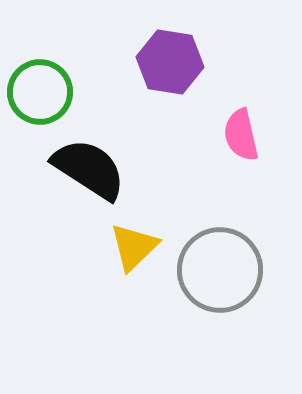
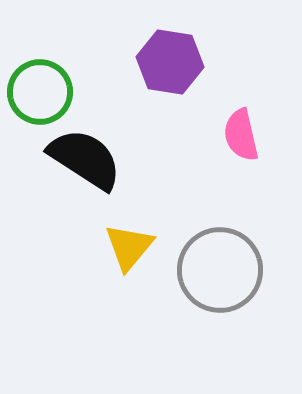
black semicircle: moved 4 px left, 10 px up
yellow triangle: moved 5 px left; rotated 6 degrees counterclockwise
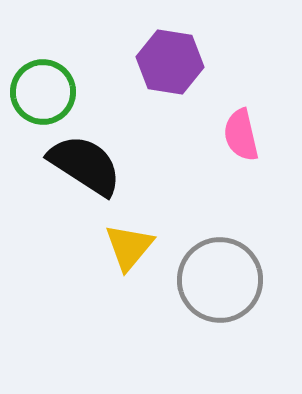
green circle: moved 3 px right
black semicircle: moved 6 px down
gray circle: moved 10 px down
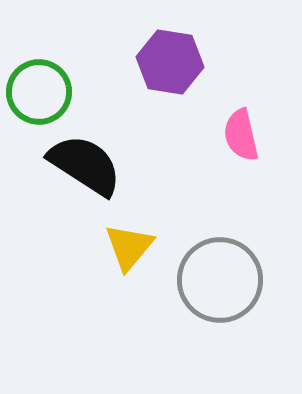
green circle: moved 4 px left
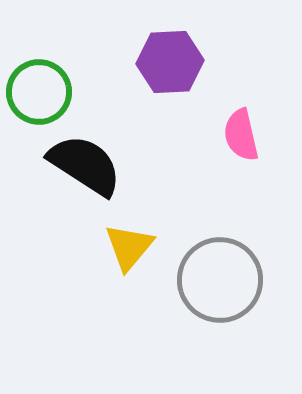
purple hexagon: rotated 12 degrees counterclockwise
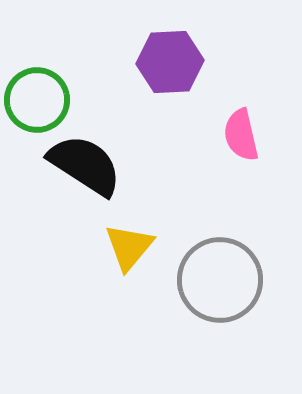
green circle: moved 2 px left, 8 px down
